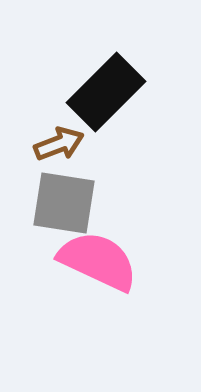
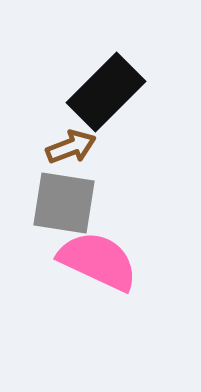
brown arrow: moved 12 px right, 3 px down
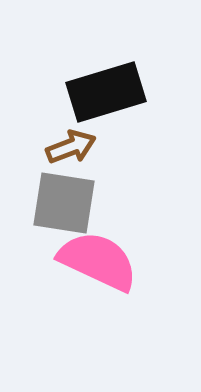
black rectangle: rotated 28 degrees clockwise
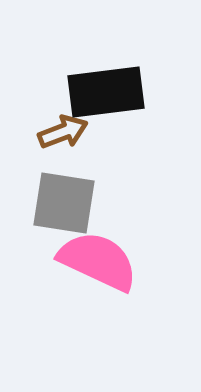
black rectangle: rotated 10 degrees clockwise
brown arrow: moved 8 px left, 15 px up
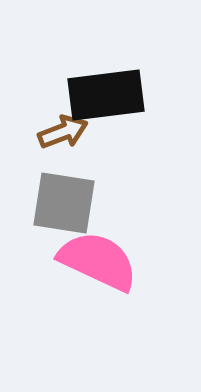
black rectangle: moved 3 px down
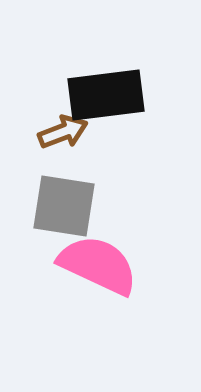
gray square: moved 3 px down
pink semicircle: moved 4 px down
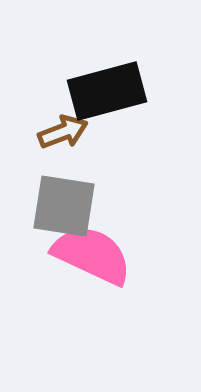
black rectangle: moved 1 px right, 4 px up; rotated 8 degrees counterclockwise
pink semicircle: moved 6 px left, 10 px up
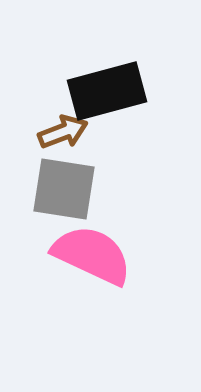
gray square: moved 17 px up
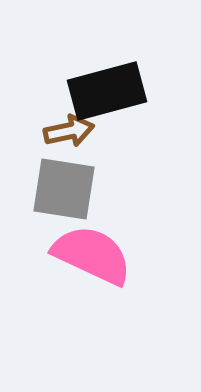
brown arrow: moved 6 px right, 1 px up; rotated 9 degrees clockwise
